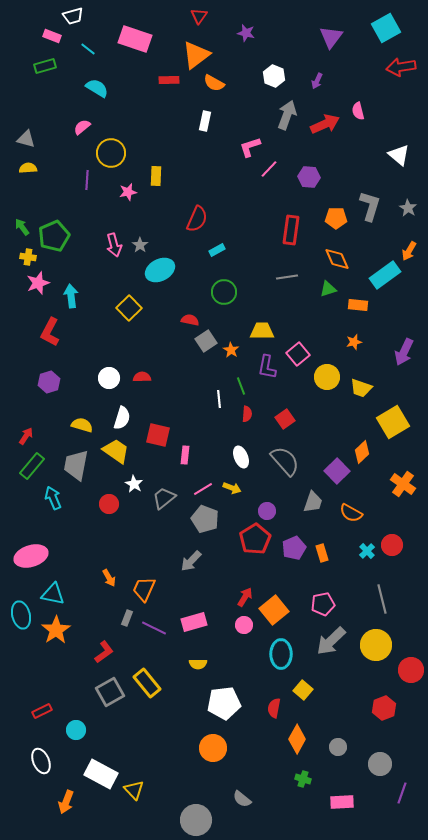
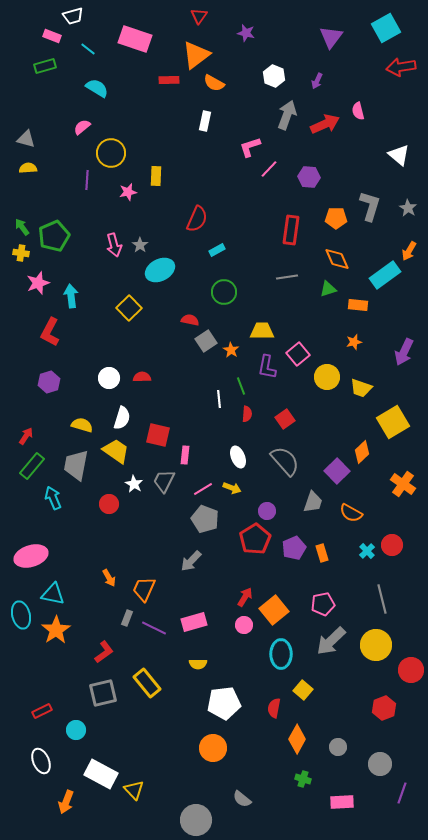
yellow cross at (28, 257): moved 7 px left, 4 px up
white ellipse at (241, 457): moved 3 px left
gray trapezoid at (164, 498): moved 17 px up; rotated 25 degrees counterclockwise
gray square at (110, 692): moved 7 px left, 1 px down; rotated 16 degrees clockwise
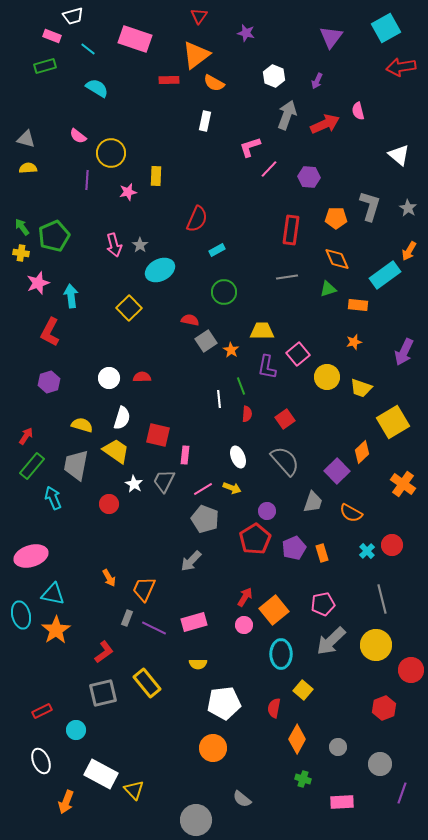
pink semicircle at (82, 127): moved 4 px left, 9 px down; rotated 102 degrees counterclockwise
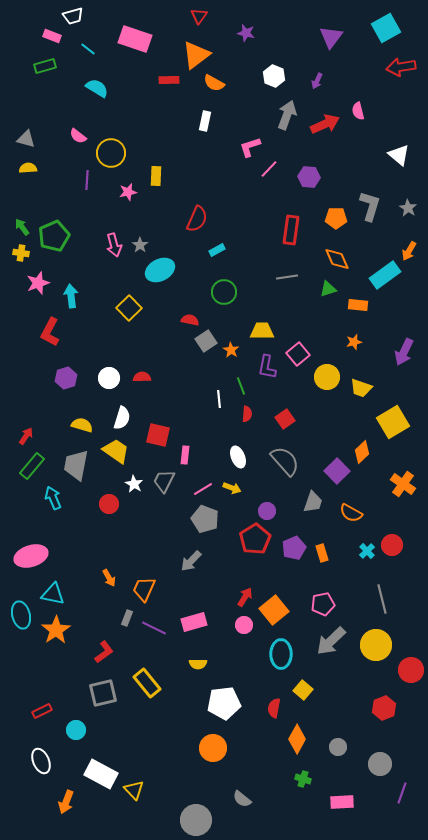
purple hexagon at (49, 382): moved 17 px right, 4 px up
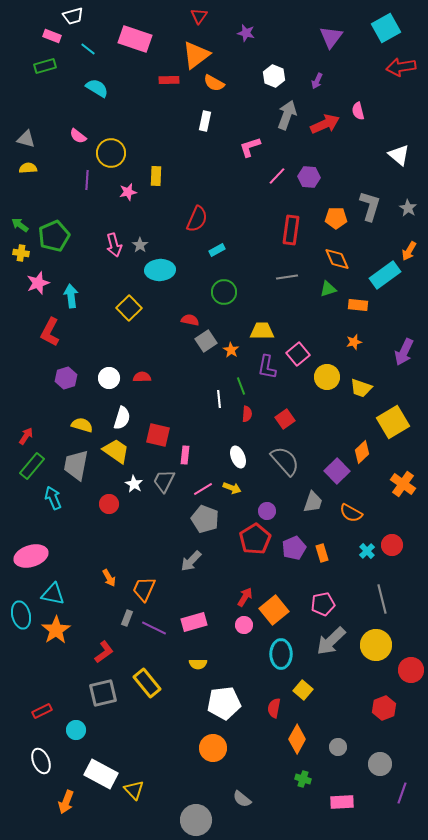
pink line at (269, 169): moved 8 px right, 7 px down
green arrow at (22, 227): moved 2 px left, 2 px up; rotated 18 degrees counterclockwise
cyan ellipse at (160, 270): rotated 24 degrees clockwise
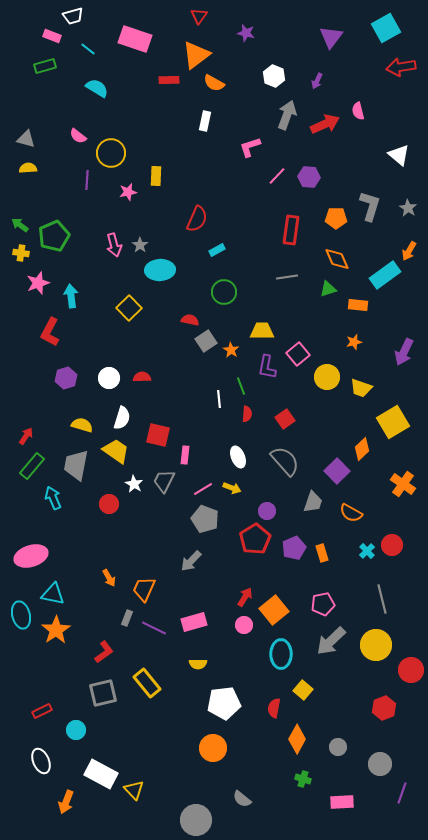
orange diamond at (362, 452): moved 3 px up
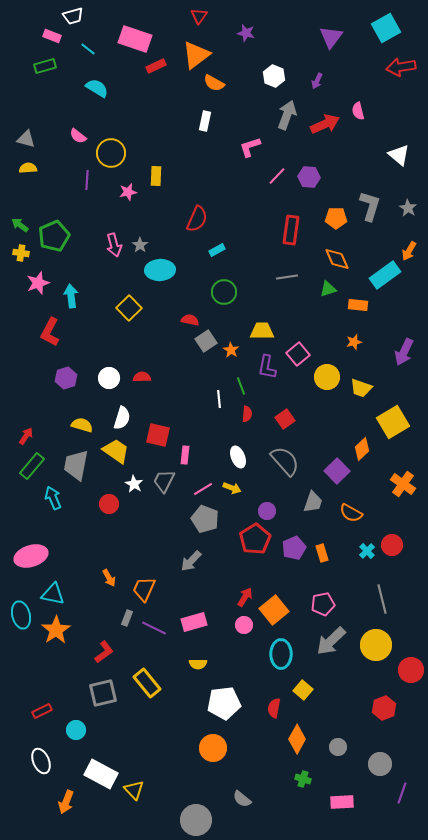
red rectangle at (169, 80): moved 13 px left, 14 px up; rotated 24 degrees counterclockwise
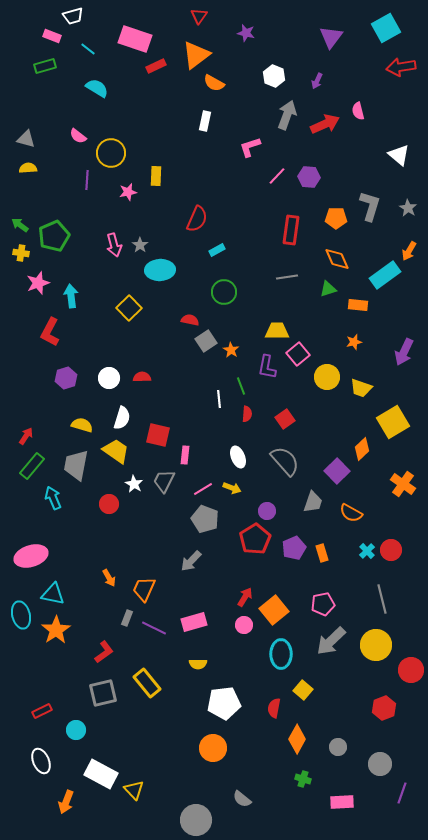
yellow trapezoid at (262, 331): moved 15 px right
red circle at (392, 545): moved 1 px left, 5 px down
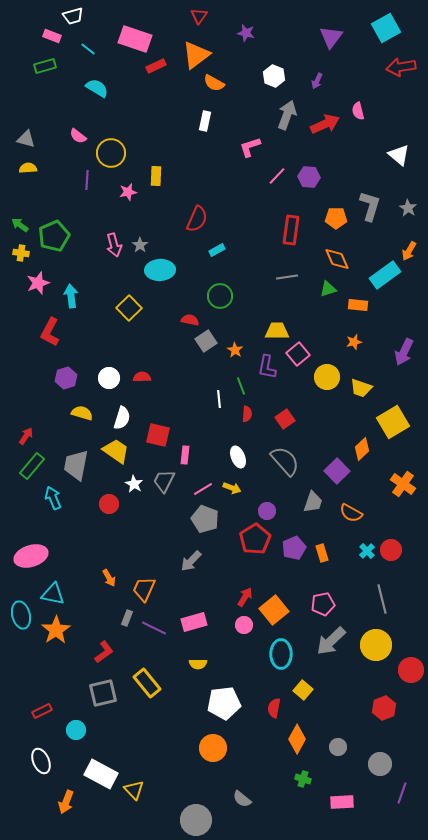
green circle at (224, 292): moved 4 px left, 4 px down
orange star at (231, 350): moved 4 px right
yellow semicircle at (82, 425): moved 12 px up
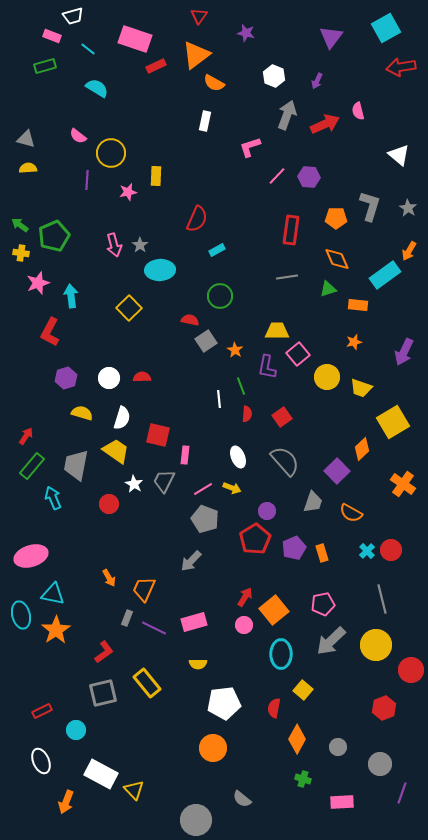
red square at (285, 419): moved 3 px left, 2 px up
